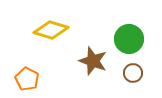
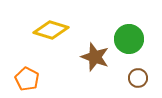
brown star: moved 2 px right, 4 px up
brown circle: moved 5 px right, 5 px down
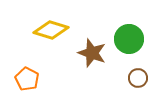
brown star: moved 3 px left, 4 px up
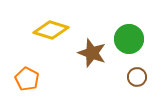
brown circle: moved 1 px left, 1 px up
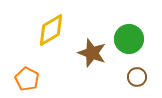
yellow diamond: rotated 48 degrees counterclockwise
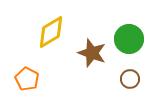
yellow diamond: moved 2 px down
brown circle: moved 7 px left, 2 px down
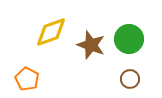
yellow diamond: rotated 12 degrees clockwise
brown star: moved 1 px left, 8 px up
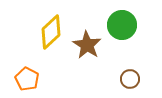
yellow diamond: rotated 24 degrees counterclockwise
green circle: moved 7 px left, 14 px up
brown star: moved 4 px left; rotated 12 degrees clockwise
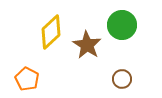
brown circle: moved 8 px left
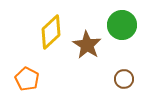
brown circle: moved 2 px right
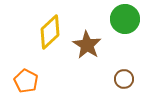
green circle: moved 3 px right, 6 px up
yellow diamond: moved 1 px left
orange pentagon: moved 1 px left, 2 px down
